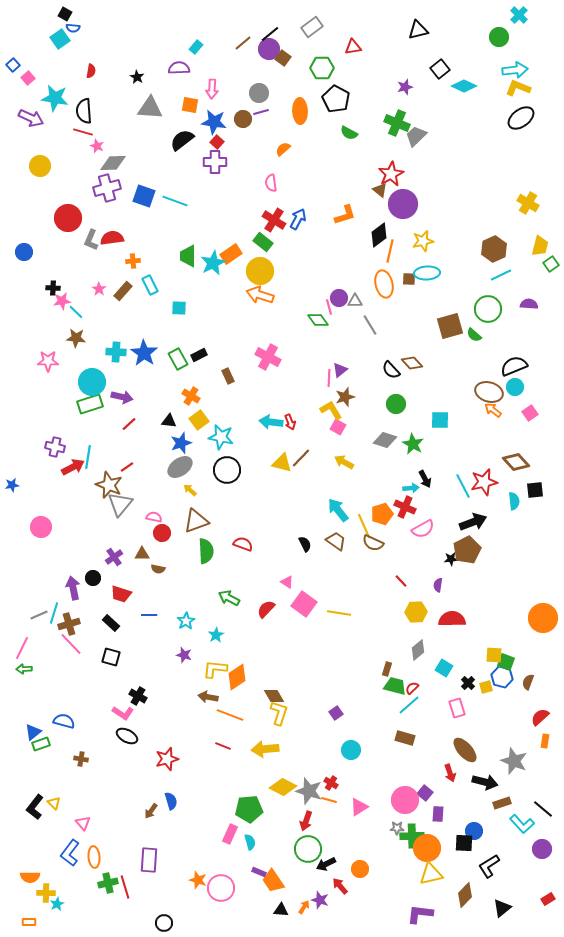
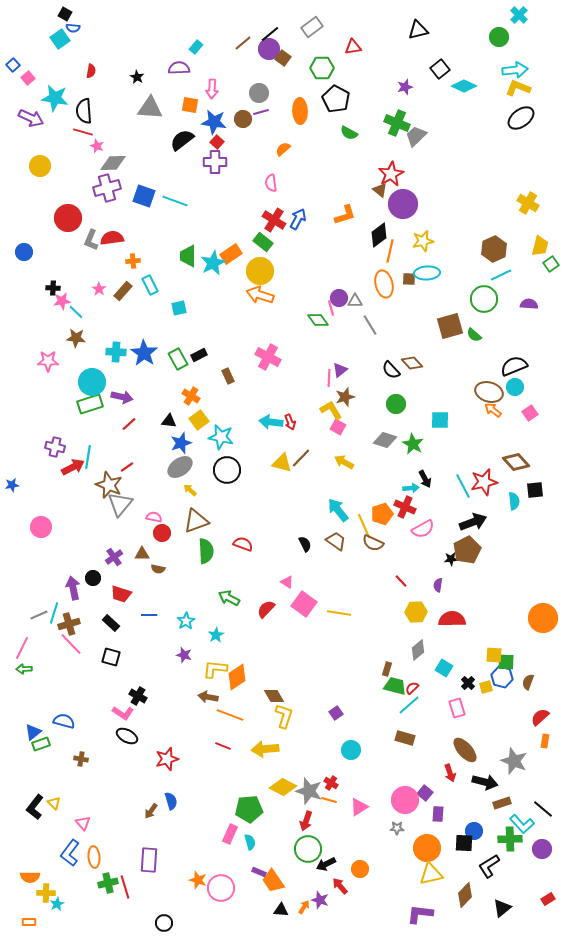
pink line at (329, 307): moved 2 px right, 1 px down
cyan square at (179, 308): rotated 14 degrees counterclockwise
green circle at (488, 309): moved 4 px left, 10 px up
green square at (506, 662): rotated 18 degrees counterclockwise
yellow L-shape at (279, 713): moved 5 px right, 3 px down
green cross at (412, 836): moved 98 px right, 3 px down
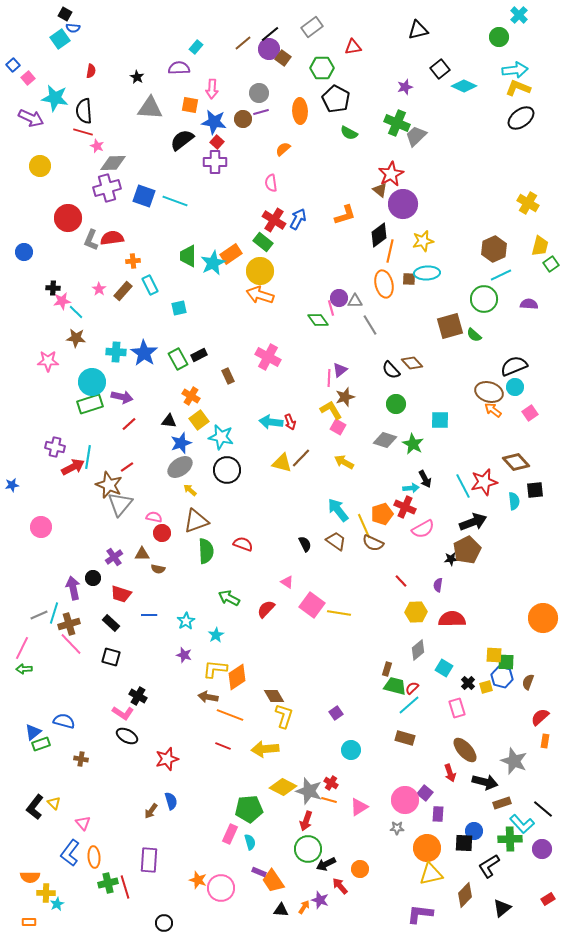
pink square at (304, 604): moved 8 px right, 1 px down
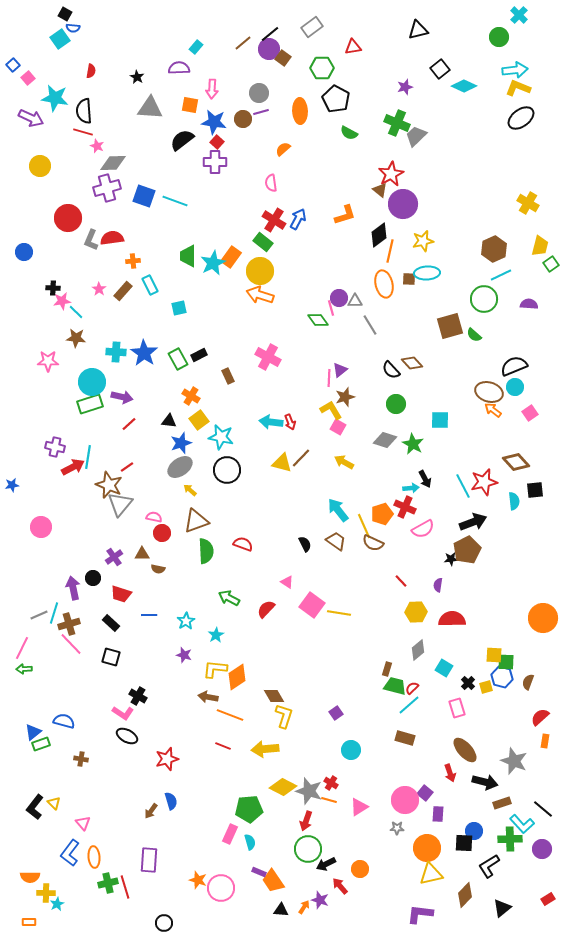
orange rectangle at (231, 254): moved 3 px down; rotated 20 degrees counterclockwise
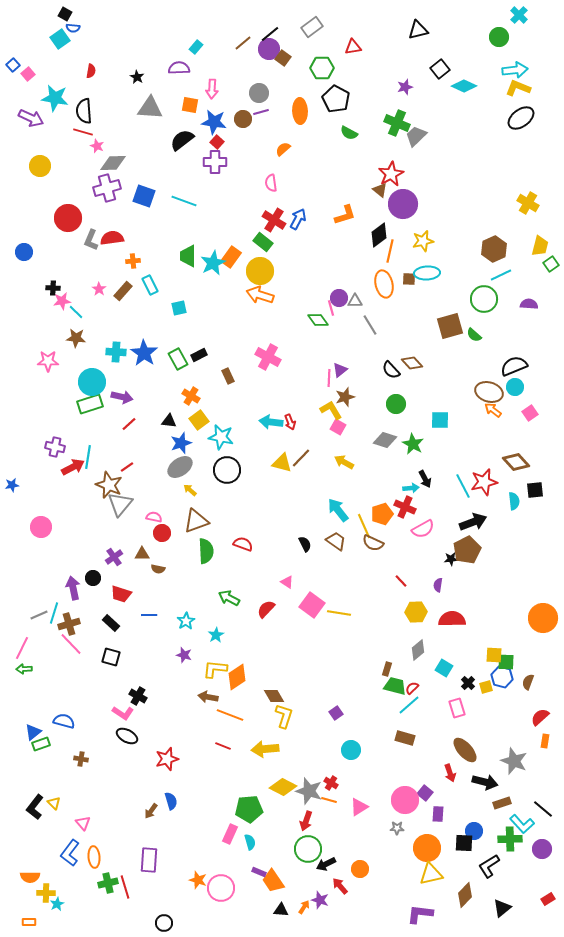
pink square at (28, 78): moved 4 px up
cyan line at (175, 201): moved 9 px right
